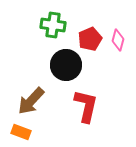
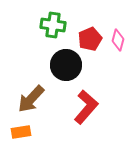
brown arrow: moved 2 px up
red L-shape: moved 1 px down; rotated 28 degrees clockwise
orange rectangle: rotated 30 degrees counterclockwise
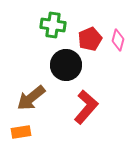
brown arrow: moved 1 px up; rotated 8 degrees clockwise
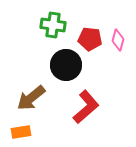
red pentagon: rotated 30 degrees clockwise
red L-shape: rotated 8 degrees clockwise
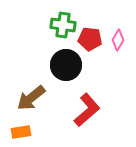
green cross: moved 10 px right
pink diamond: rotated 15 degrees clockwise
red L-shape: moved 1 px right, 3 px down
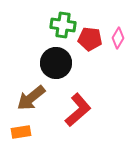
pink diamond: moved 2 px up
black circle: moved 10 px left, 2 px up
red L-shape: moved 9 px left
